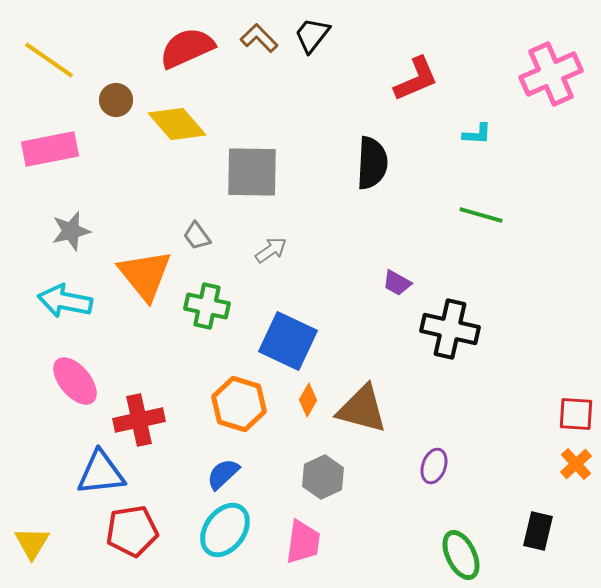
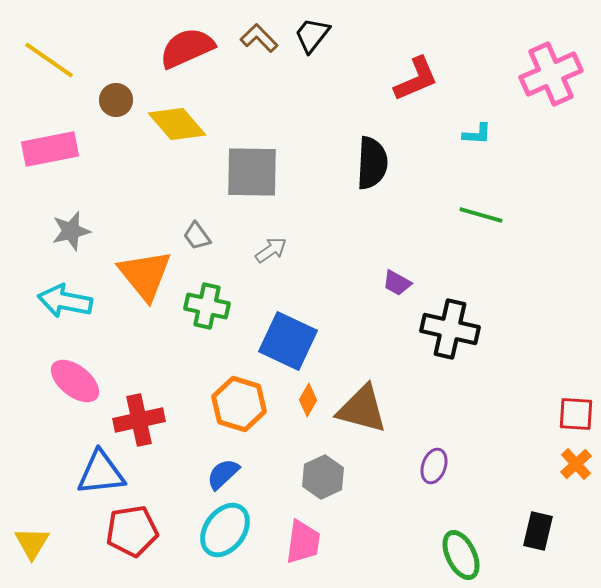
pink ellipse: rotated 12 degrees counterclockwise
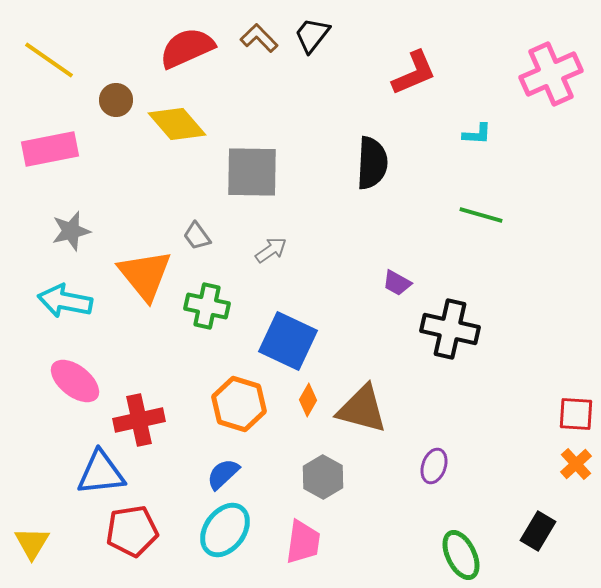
red L-shape: moved 2 px left, 6 px up
gray hexagon: rotated 6 degrees counterclockwise
black rectangle: rotated 18 degrees clockwise
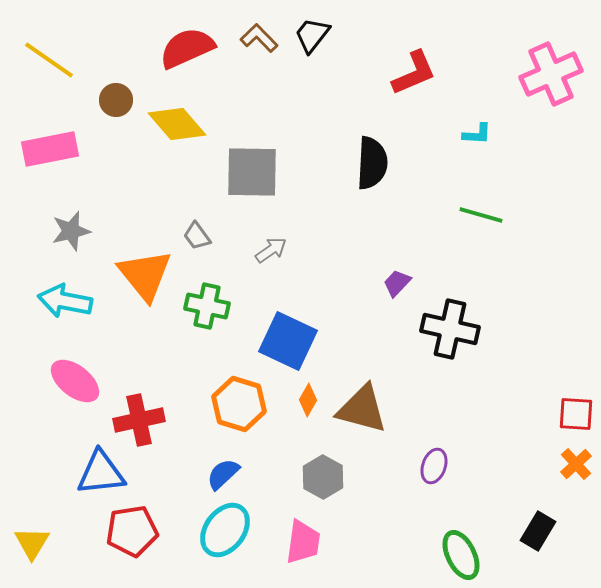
purple trapezoid: rotated 104 degrees clockwise
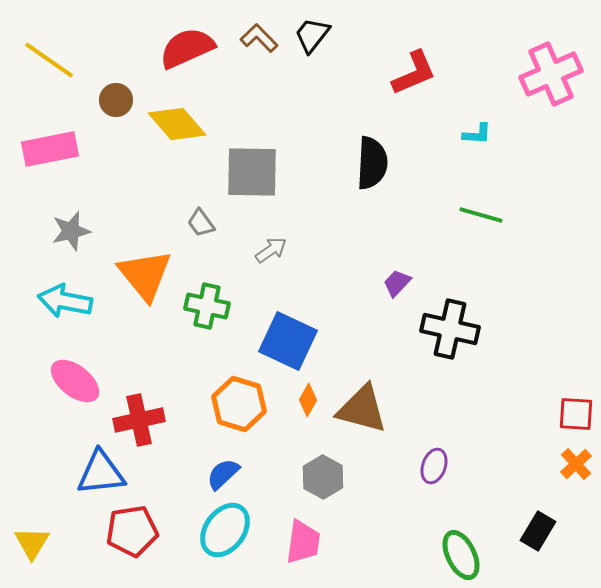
gray trapezoid: moved 4 px right, 13 px up
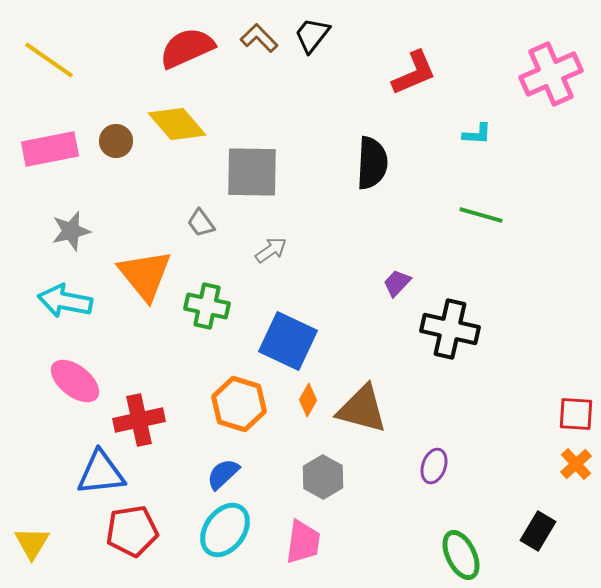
brown circle: moved 41 px down
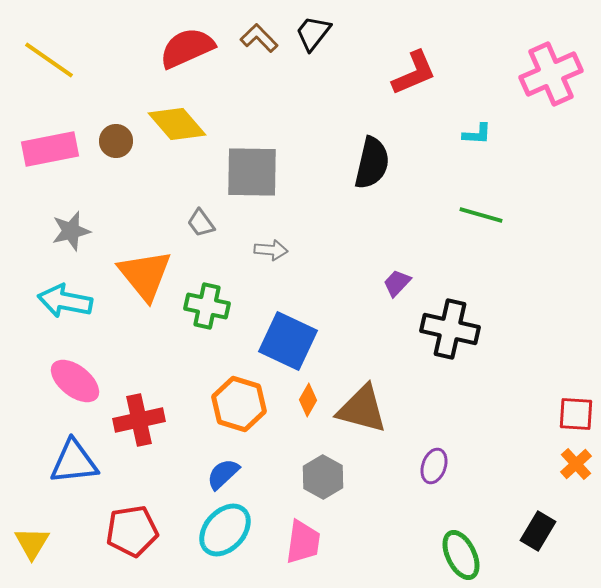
black trapezoid: moved 1 px right, 2 px up
black semicircle: rotated 10 degrees clockwise
gray arrow: rotated 40 degrees clockwise
blue triangle: moved 27 px left, 11 px up
cyan ellipse: rotated 6 degrees clockwise
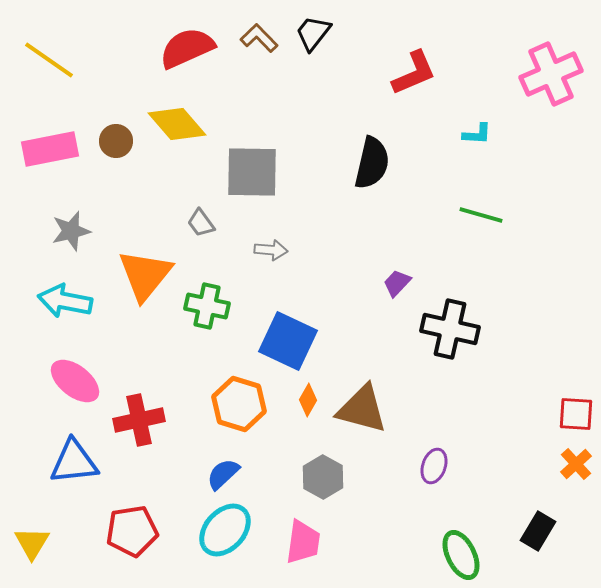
orange triangle: rotated 18 degrees clockwise
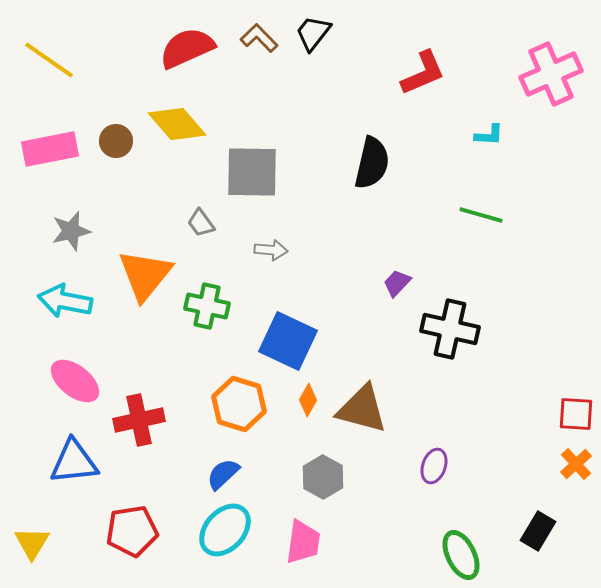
red L-shape: moved 9 px right
cyan L-shape: moved 12 px right, 1 px down
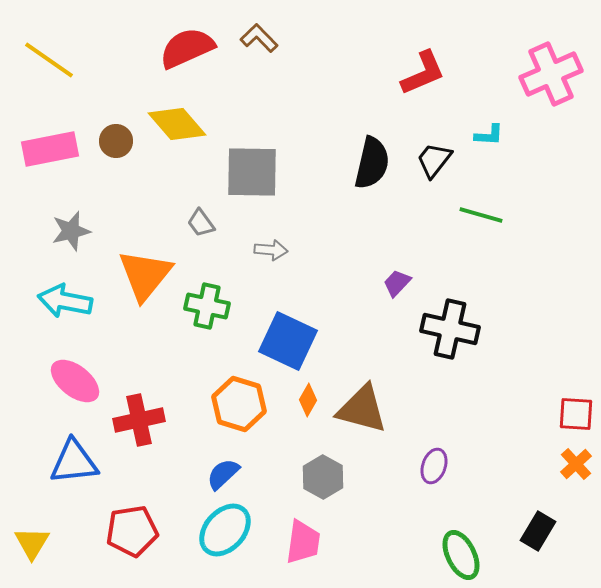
black trapezoid: moved 121 px right, 127 px down
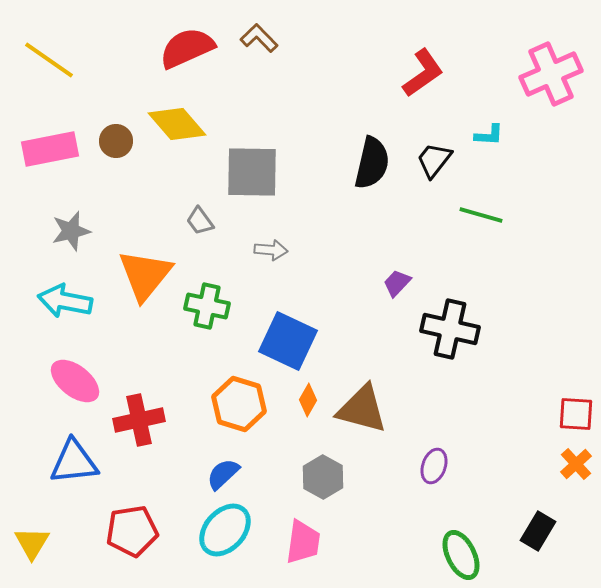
red L-shape: rotated 12 degrees counterclockwise
gray trapezoid: moved 1 px left, 2 px up
